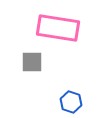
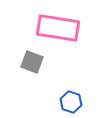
gray square: rotated 20 degrees clockwise
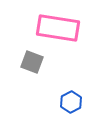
blue hexagon: rotated 15 degrees clockwise
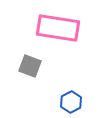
gray square: moved 2 px left, 4 px down
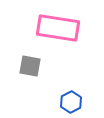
gray square: rotated 10 degrees counterclockwise
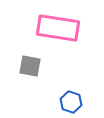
blue hexagon: rotated 15 degrees counterclockwise
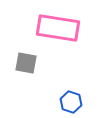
gray square: moved 4 px left, 3 px up
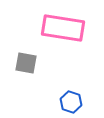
pink rectangle: moved 5 px right
